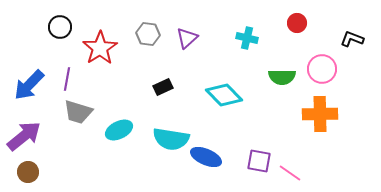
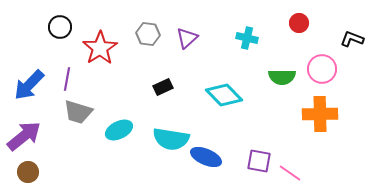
red circle: moved 2 px right
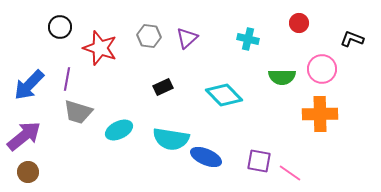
gray hexagon: moved 1 px right, 2 px down
cyan cross: moved 1 px right, 1 px down
red star: rotated 20 degrees counterclockwise
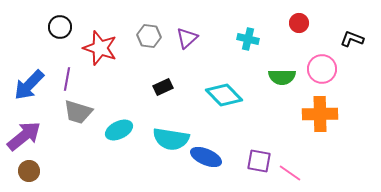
brown circle: moved 1 px right, 1 px up
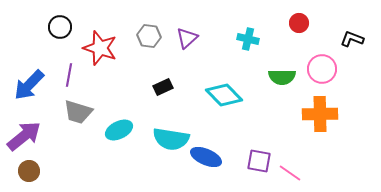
purple line: moved 2 px right, 4 px up
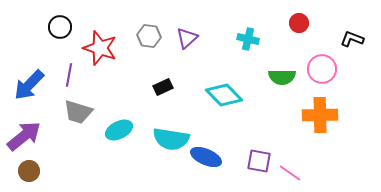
orange cross: moved 1 px down
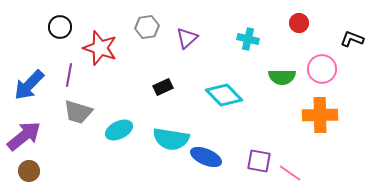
gray hexagon: moved 2 px left, 9 px up; rotated 15 degrees counterclockwise
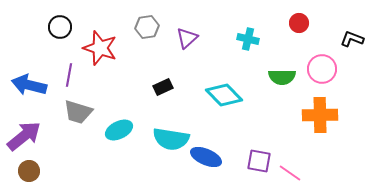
blue arrow: rotated 60 degrees clockwise
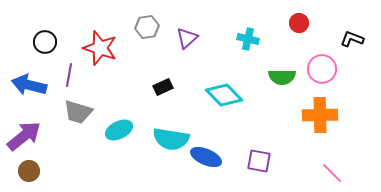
black circle: moved 15 px left, 15 px down
pink line: moved 42 px right; rotated 10 degrees clockwise
